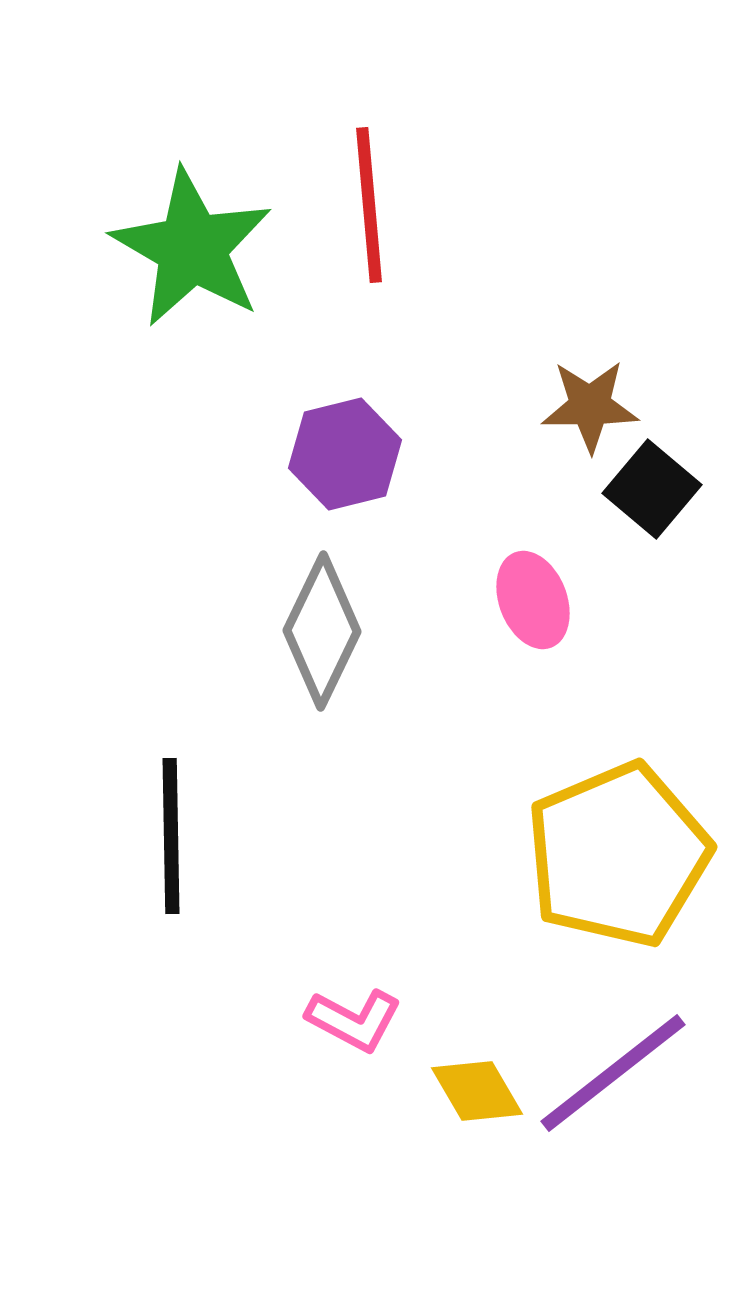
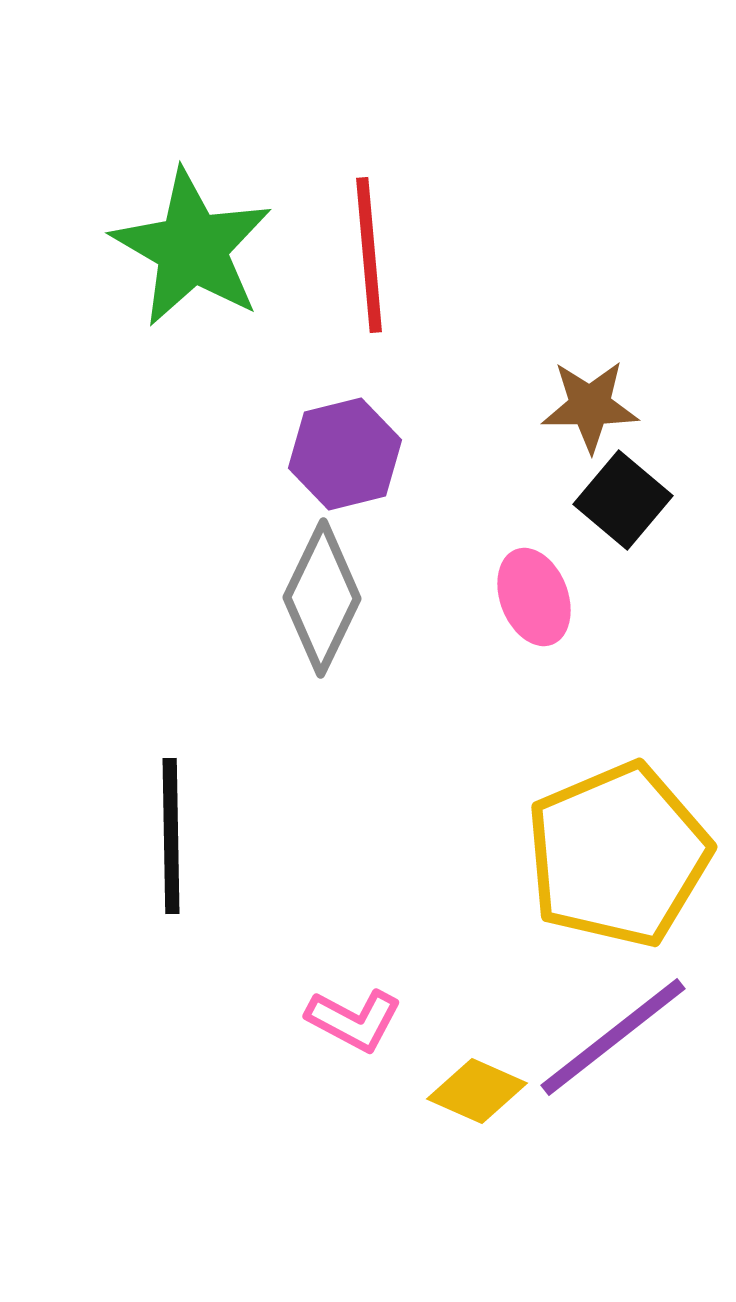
red line: moved 50 px down
black square: moved 29 px left, 11 px down
pink ellipse: moved 1 px right, 3 px up
gray diamond: moved 33 px up
purple line: moved 36 px up
yellow diamond: rotated 36 degrees counterclockwise
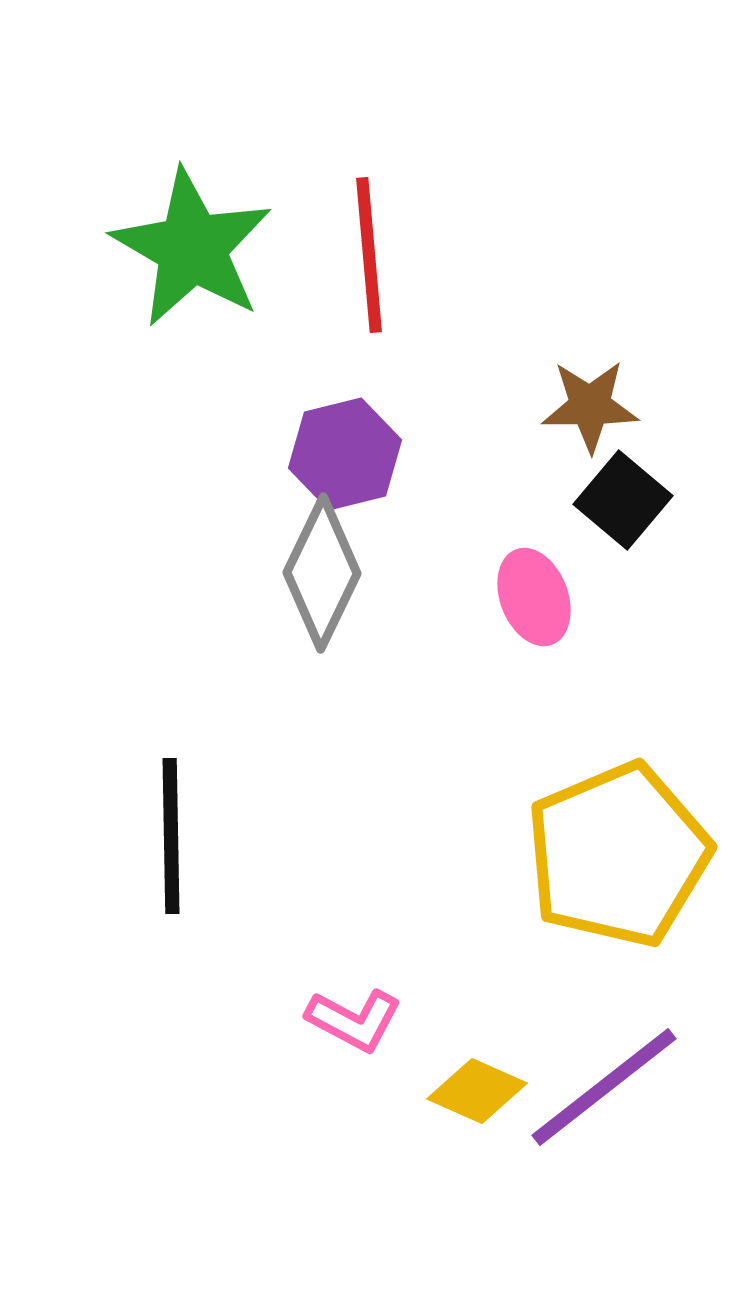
gray diamond: moved 25 px up
purple line: moved 9 px left, 50 px down
